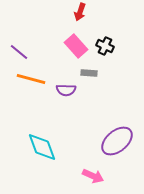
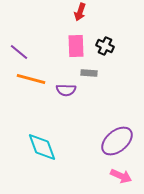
pink rectangle: rotated 40 degrees clockwise
pink arrow: moved 28 px right
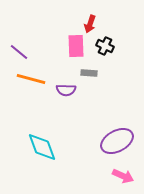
red arrow: moved 10 px right, 12 px down
purple ellipse: rotated 12 degrees clockwise
pink arrow: moved 2 px right
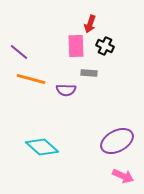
cyan diamond: rotated 28 degrees counterclockwise
